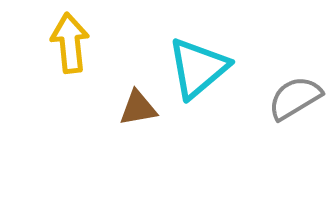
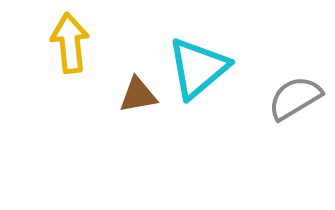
brown triangle: moved 13 px up
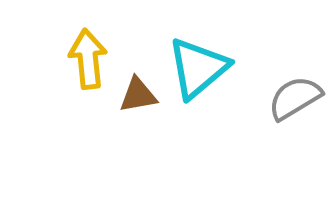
yellow arrow: moved 18 px right, 16 px down
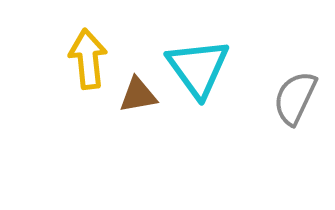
cyan triangle: rotated 26 degrees counterclockwise
gray semicircle: rotated 34 degrees counterclockwise
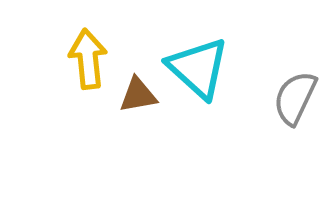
cyan triangle: rotated 12 degrees counterclockwise
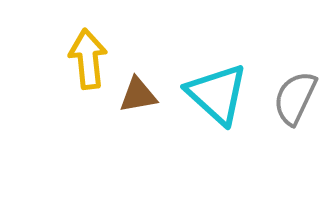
cyan triangle: moved 19 px right, 26 px down
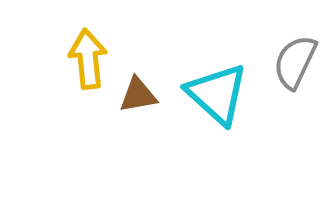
gray semicircle: moved 36 px up
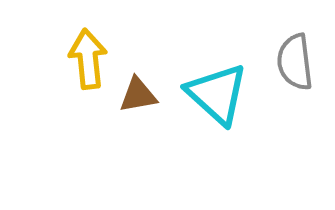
gray semicircle: rotated 32 degrees counterclockwise
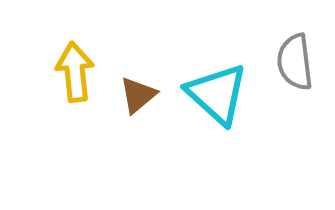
yellow arrow: moved 13 px left, 13 px down
brown triangle: rotated 30 degrees counterclockwise
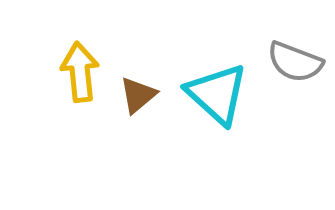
gray semicircle: rotated 62 degrees counterclockwise
yellow arrow: moved 5 px right
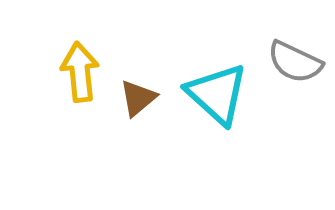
gray semicircle: rotated 4 degrees clockwise
brown triangle: moved 3 px down
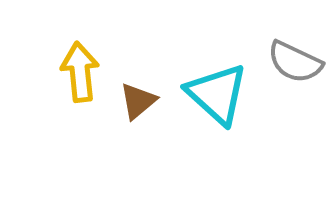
brown triangle: moved 3 px down
